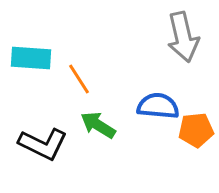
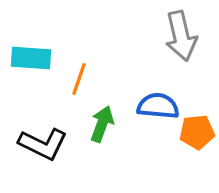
gray arrow: moved 2 px left, 1 px up
orange line: rotated 52 degrees clockwise
green arrow: moved 4 px right, 1 px up; rotated 78 degrees clockwise
orange pentagon: moved 1 px right, 2 px down
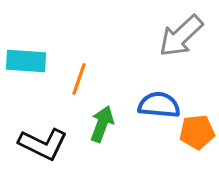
gray arrow: rotated 60 degrees clockwise
cyan rectangle: moved 5 px left, 3 px down
blue semicircle: moved 1 px right, 1 px up
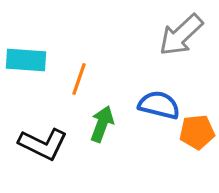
gray arrow: moved 1 px up
cyan rectangle: moved 1 px up
blue semicircle: rotated 9 degrees clockwise
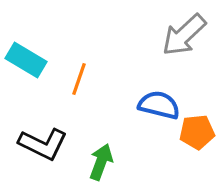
gray arrow: moved 3 px right
cyan rectangle: rotated 27 degrees clockwise
green arrow: moved 1 px left, 38 px down
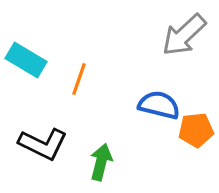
orange pentagon: moved 1 px left, 2 px up
green arrow: rotated 6 degrees counterclockwise
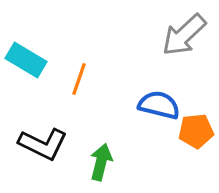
orange pentagon: moved 1 px down
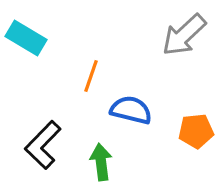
cyan rectangle: moved 22 px up
orange line: moved 12 px right, 3 px up
blue semicircle: moved 28 px left, 5 px down
black L-shape: moved 1 px down; rotated 108 degrees clockwise
green arrow: rotated 21 degrees counterclockwise
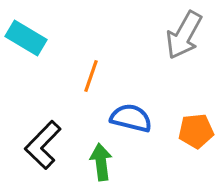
gray arrow: rotated 18 degrees counterclockwise
blue semicircle: moved 8 px down
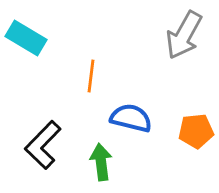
orange line: rotated 12 degrees counterclockwise
